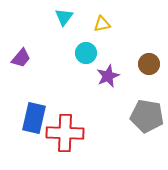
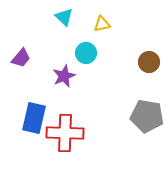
cyan triangle: rotated 24 degrees counterclockwise
brown circle: moved 2 px up
purple star: moved 44 px left
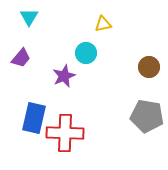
cyan triangle: moved 35 px left; rotated 18 degrees clockwise
yellow triangle: moved 1 px right
brown circle: moved 5 px down
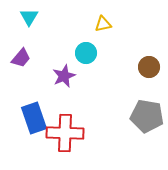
blue rectangle: rotated 32 degrees counterclockwise
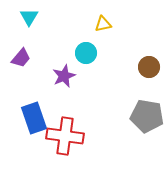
red cross: moved 3 px down; rotated 6 degrees clockwise
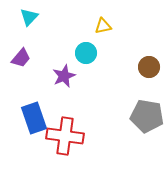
cyan triangle: rotated 12 degrees clockwise
yellow triangle: moved 2 px down
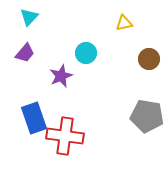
yellow triangle: moved 21 px right, 3 px up
purple trapezoid: moved 4 px right, 5 px up
brown circle: moved 8 px up
purple star: moved 3 px left
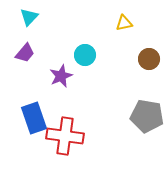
cyan circle: moved 1 px left, 2 px down
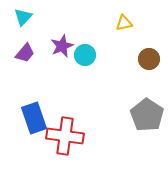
cyan triangle: moved 6 px left
purple star: moved 1 px right, 30 px up
gray pentagon: moved 1 px up; rotated 24 degrees clockwise
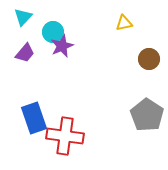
cyan circle: moved 32 px left, 23 px up
